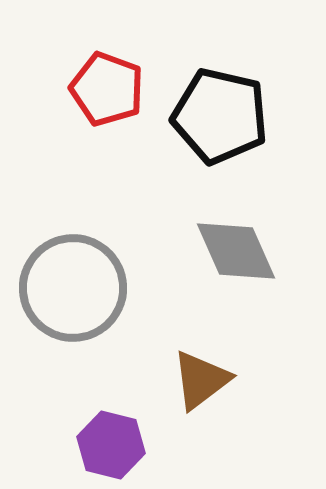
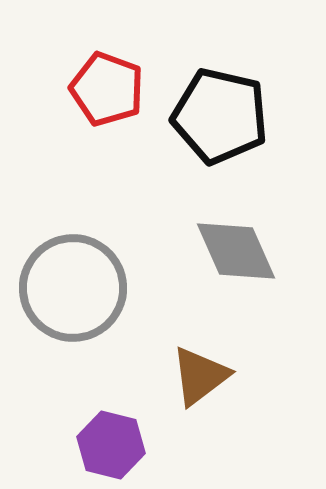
brown triangle: moved 1 px left, 4 px up
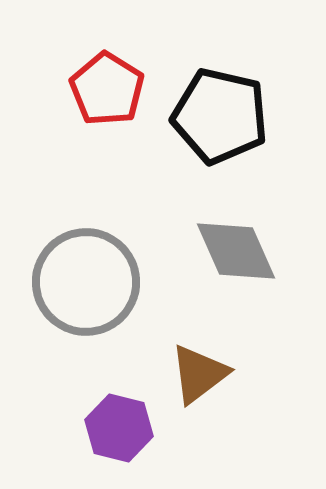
red pentagon: rotated 12 degrees clockwise
gray circle: moved 13 px right, 6 px up
brown triangle: moved 1 px left, 2 px up
purple hexagon: moved 8 px right, 17 px up
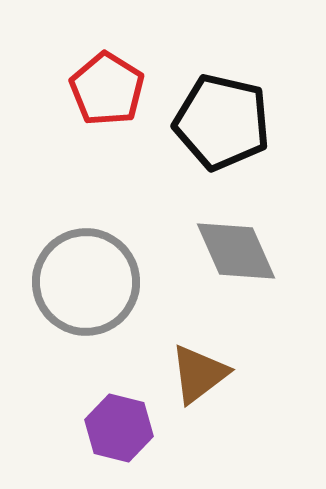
black pentagon: moved 2 px right, 6 px down
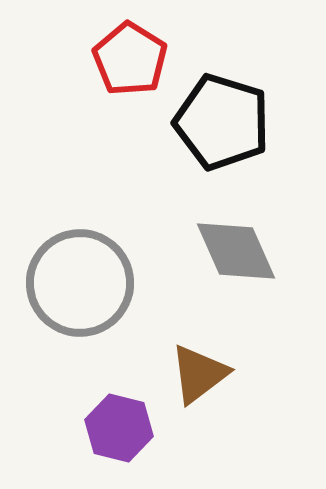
red pentagon: moved 23 px right, 30 px up
black pentagon: rotated 4 degrees clockwise
gray circle: moved 6 px left, 1 px down
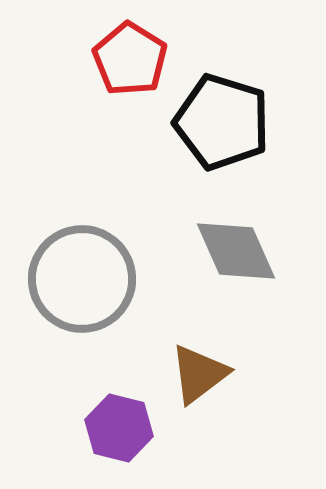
gray circle: moved 2 px right, 4 px up
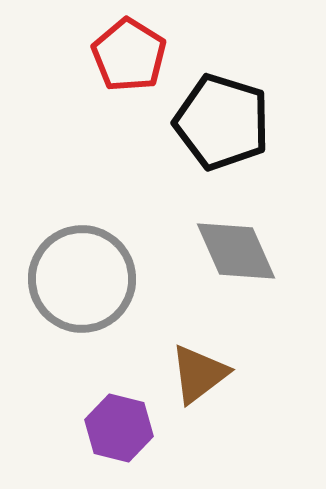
red pentagon: moved 1 px left, 4 px up
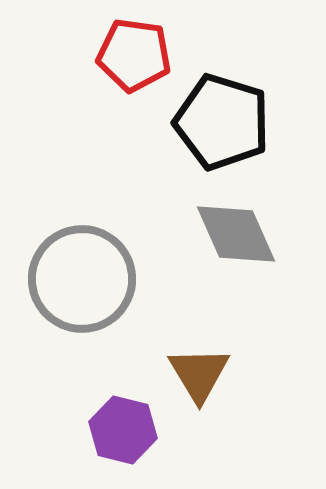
red pentagon: moved 5 px right; rotated 24 degrees counterclockwise
gray diamond: moved 17 px up
brown triangle: rotated 24 degrees counterclockwise
purple hexagon: moved 4 px right, 2 px down
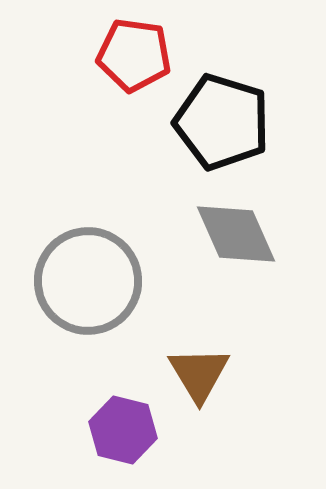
gray circle: moved 6 px right, 2 px down
